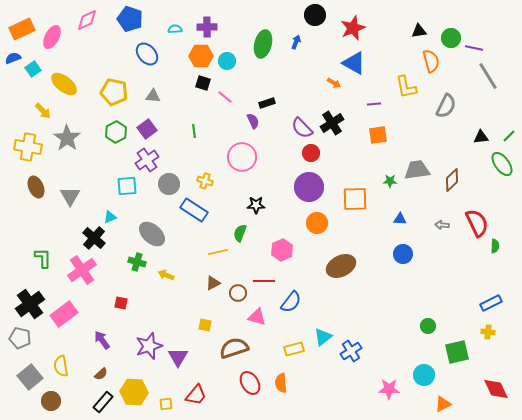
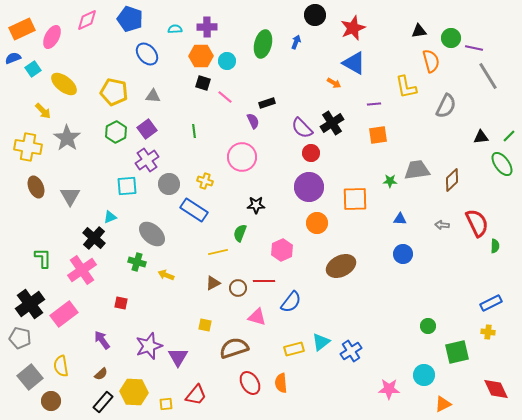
brown circle at (238, 293): moved 5 px up
cyan triangle at (323, 337): moved 2 px left, 5 px down
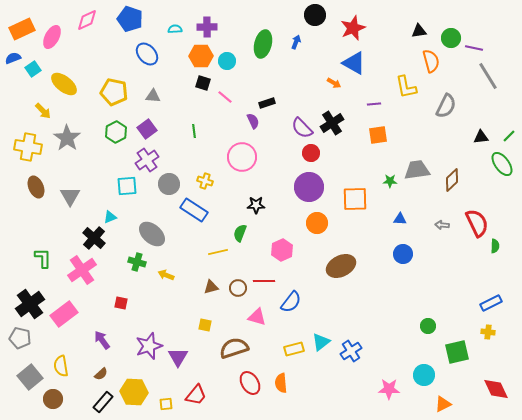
brown triangle at (213, 283): moved 2 px left, 4 px down; rotated 14 degrees clockwise
brown circle at (51, 401): moved 2 px right, 2 px up
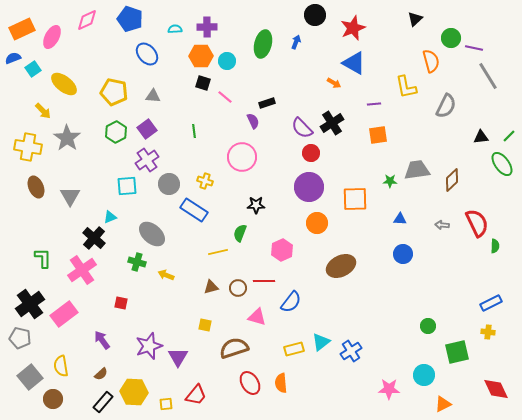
black triangle at (419, 31): moved 4 px left, 12 px up; rotated 35 degrees counterclockwise
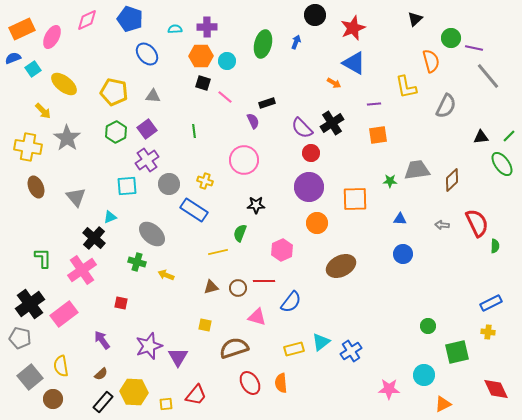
gray line at (488, 76): rotated 8 degrees counterclockwise
pink circle at (242, 157): moved 2 px right, 3 px down
gray triangle at (70, 196): moved 6 px right, 1 px down; rotated 10 degrees counterclockwise
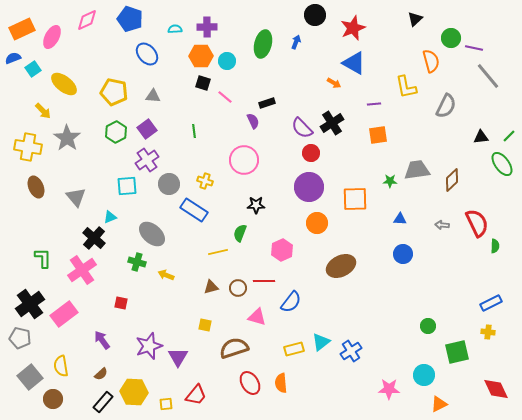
orange triangle at (443, 404): moved 4 px left
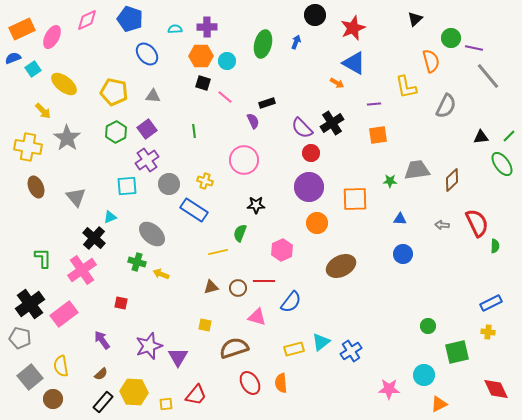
orange arrow at (334, 83): moved 3 px right
yellow arrow at (166, 275): moved 5 px left, 1 px up
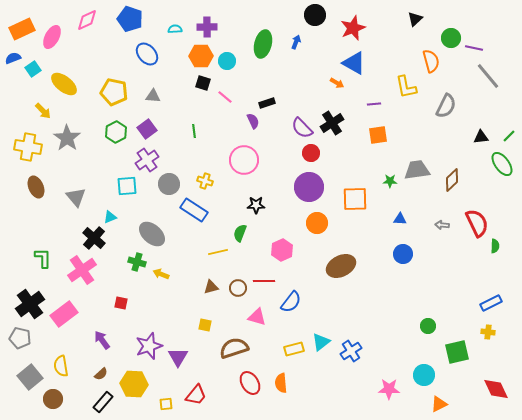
yellow hexagon at (134, 392): moved 8 px up
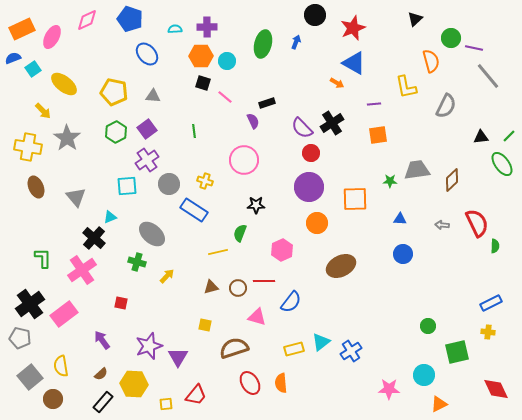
yellow arrow at (161, 274): moved 6 px right, 2 px down; rotated 112 degrees clockwise
